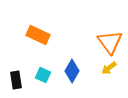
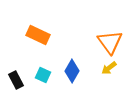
black rectangle: rotated 18 degrees counterclockwise
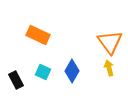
yellow arrow: rotated 112 degrees clockwise
cyan square: moved 3 px up
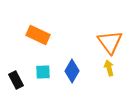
cyan square: rotated 28 degrees counterclockwise
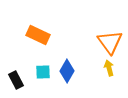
blue diamond: moved 5 px left
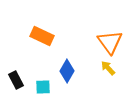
orange rectangle: moved 4 px right, 1 px down
yellow arrow: moved 1 px left; rotated 28 degrees counterclockwise
cyan square: moved 15 px down
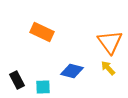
orange rectangle: moved 4 px up
blue diamond: moved 5 px right; rotated 75 degrees clockwise
black rectangle: moved 1 px right
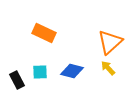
orange rectangle: moved 2 px right, 1 px down
orange triangle: rotated 24 degrees clockwise
cyan square: moved 3 px left, 15 px up
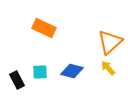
orange rectangle: moved 5 px up
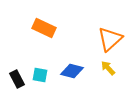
orange triangle: moved 3 px up
cyan square: moved 3 px down; rotated 14 degrees clockwise
black rectangle: moved 1 px up
